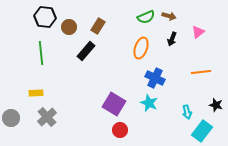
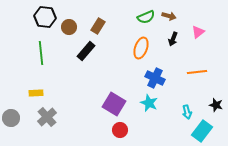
black arrow: moved 1 px right
orange line: moved 4 px left
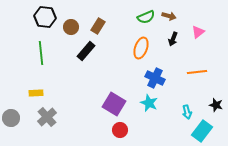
brown circle: moved 2 px right
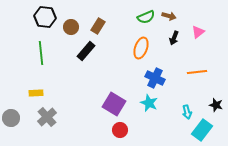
black arrow: moved 1 px right, 1 px up
cyan rectangle: moved 1 px up
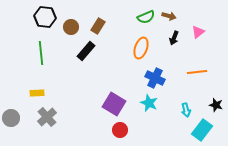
yellow rectangle: moved 1 px right
cyan arrow: moved 1 px left, 2 px up
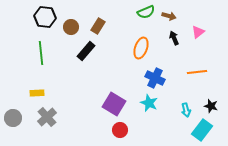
green semicircle: moved 5 px up
black arrow: rotated 136 degrees clockwise
black star: moved 5 px left, 1 px down
gray circle: moved 2 px right
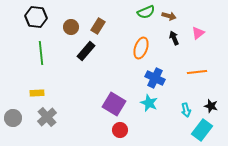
black hexagon: moved 9 px left
pink triangle: moved 1 px down
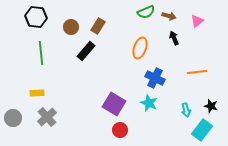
pink triangle: moved 1 px left, 12 px up
orange ellipse: moved 1 px left
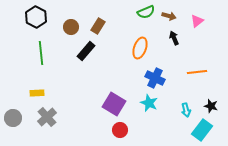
black hexagon: rotated 20 degrees clockwise
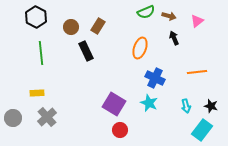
black rectangle: rotated 66 degrees counterclockwise
cyan arrow: moved 4 px up
